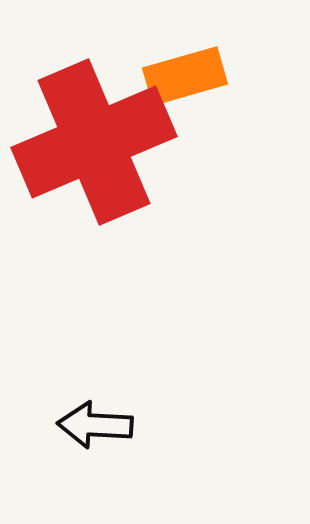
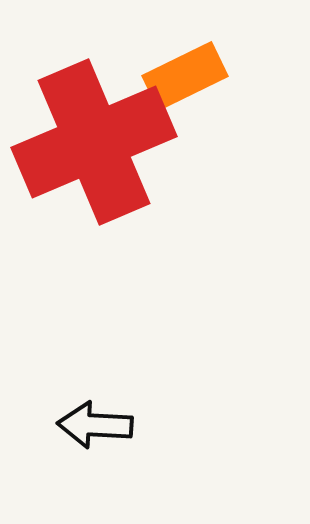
orange rectangle: rotated 10 degrees counterclockwise
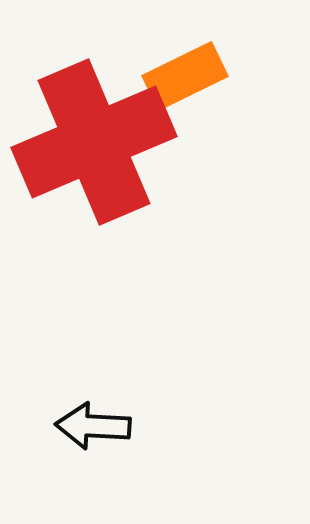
black arrow: moved 2 px left, 1 px down
